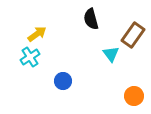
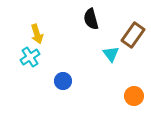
yellow arrow: rotated 108 degrees clockwise
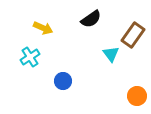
black semicircle: rotated 110 degrees counterclockwise
yellow arrow: moved 6 px right, 6 px up; rotated 48 degrees counterclockwise
orange circle: moved 3 px right
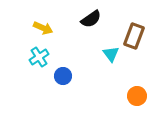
brown rectangle: moved 1 px right, 1 px down; rotated 15 degrees counterclockwise
cyan cross: moved 9 px right
blue circle: moved 5 px up
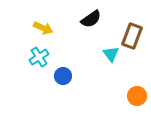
brown rectangle: moved 2 px left
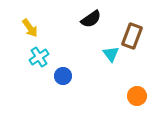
yellow arrow: moved 13 px left; rotated 30 degrees clockwise
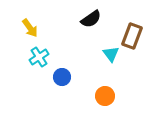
blue circle: moved 1 px left, 1 px down
orange circle: moved 32 px left
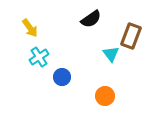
brown rectangle: moved 1 px left
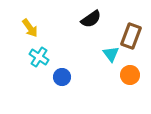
cyan cross: rotated 24 degrees counterclockwise
orange circle: moved 25 px right, 21 px up
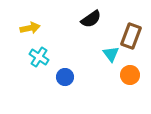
yellow arrow: rotated 66 degrees counterclockwise
blue circle: moved 3 px right
